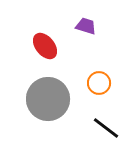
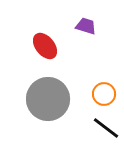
orange circle: moved 5 px right, 11 px down
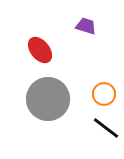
red ellipse: moved 5 px left, 4 px down
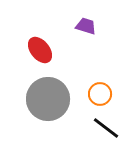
orange circle: moved 4 px left
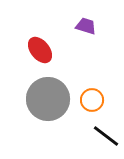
orange circle: moved 8 px left, 6 px down
black line: moved 8 px down
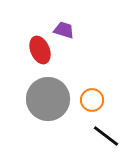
purple trapezoid: moved 22 px left, 4 px down
red ellipse: rotated 16 degrees clockwise
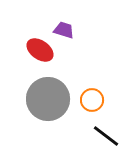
red ellipse: rotated 32 degrees counterclockwise
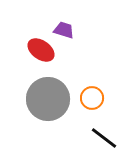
red ellipse: moved 1 px right
orange circle: moved 2 px up
black line: moved 2 px left, 2 px down
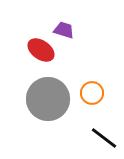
orange circle: moved 5 px up
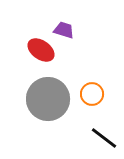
orange circle: moved 1 px down
